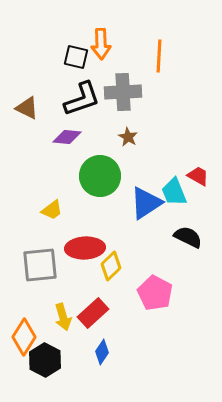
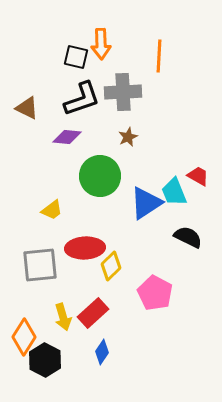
brown star: rotated 18 degrees clockwise
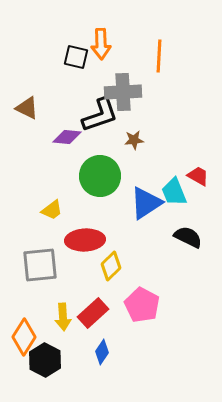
black L-shape: moved 18 px right, 16 px down
brown star: moved 6 px right, 3 px down; rotated 18 degrees clockwise
red ellipse: moved 8 px up
pink pentagon: moved 13 px left, 12 px down
yellow arrow: rotated 12 degrees clockwise
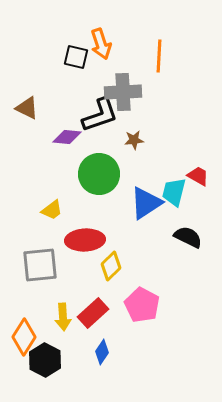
orange arrow: rotated 16 degrees counterclockwise
green circle: moved 1 px left, 2 px up
cyan trapezoid: rotated 36 degrees clockwise
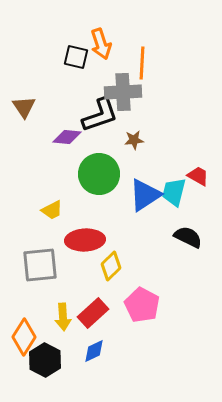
orange line: moved 17 px left, 7 px down
brown triangle: moved 3 px left, 1 px up; rotated 30 degrees clockwise
blue triangle: moved 1 px left, 8 px up
yellow trapezoid: rotated 10 degrees clockwise
blue diamond: moved 8 px left, 1 px up; rotated 30 degrees clockwise
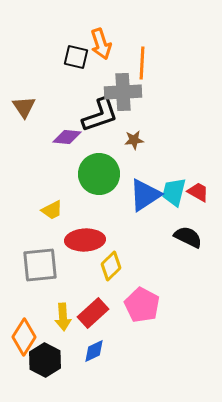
red trapezoid: moved 16 px down
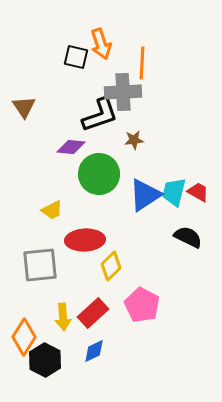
purple diamond: moved 4 px right, 10 px down
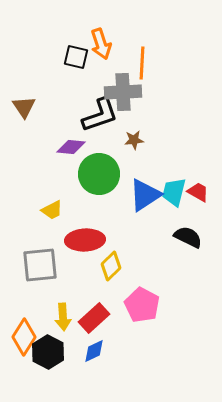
red rectangle: moved 1 px right, 5 px down
black hexagon: moved 3 px right, 8 px up
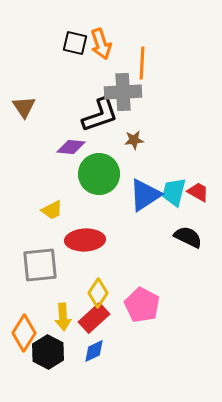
black square: moved 1 px left, 14 px up
yellow diamond: moved 13 px left, 27 px down; rotated 12 degrees counterclockwise
orange diamond: moved 4 px up
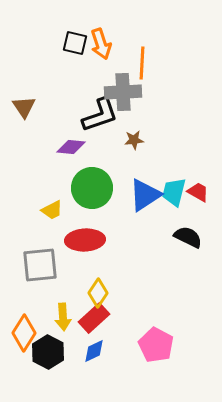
green circle: moved 7 px left, 14 px down
pink pentagon: moved 14 px right, 40 px down
